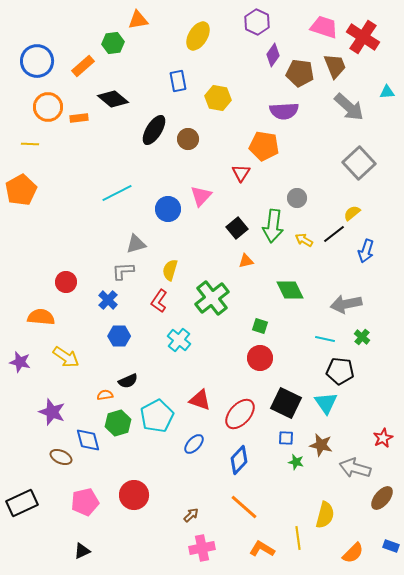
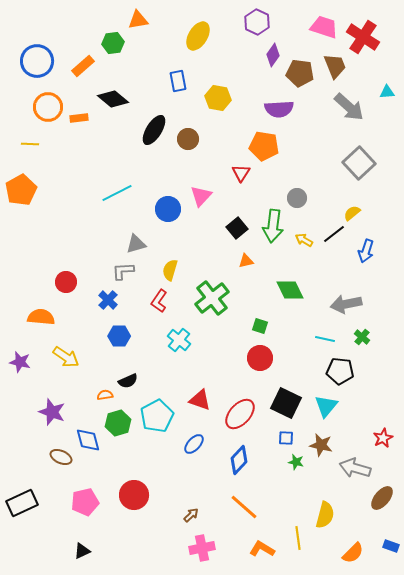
purple semicircle at (284, 111): moved 5 px left, 2 px up
cyan triangle at (326, 403): moved 3 px down; rotated 15 degrees clockwise
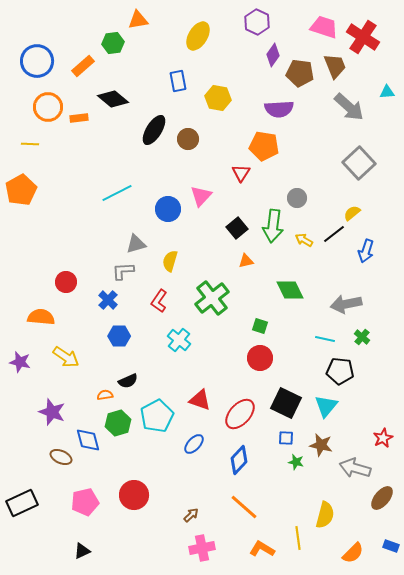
yellow semicircle at (170, 270): moved 9 px up
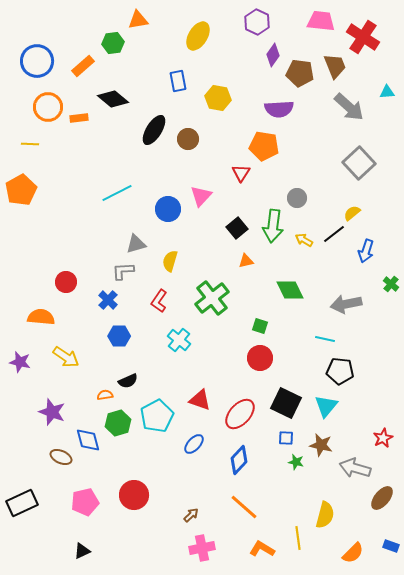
pink trapezoid at (324, 27): moved 3 px left, 6 px up; rotated 12 degrees counterclockwise
green cross at (362, 337): moved 29 px right, 53 px up
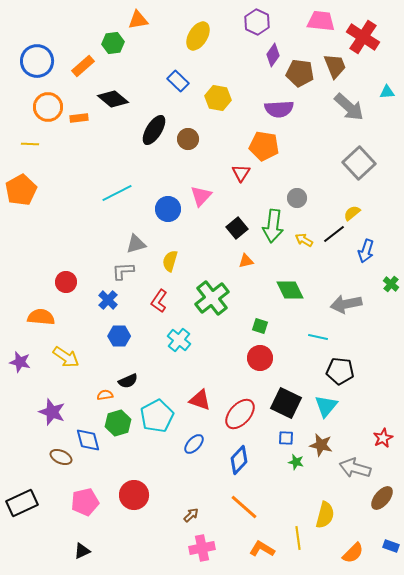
blue rectangle at (178, 81): rotated 35 degrees counterclockwise
cyan line at (325, 339): moved 7 px left, 2 px up
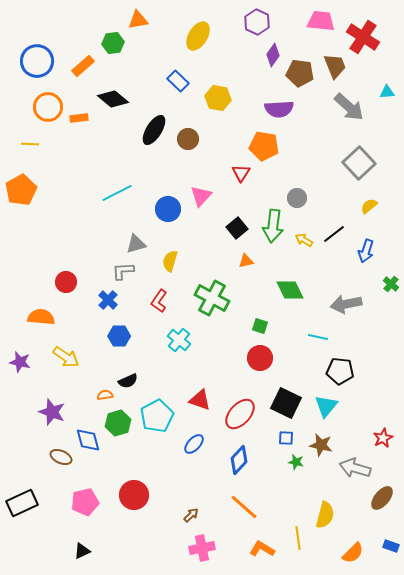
yellow semicircle at (352, 213): moved 17 px right, 7 px up
green cross at (212, 298): rotated 24 degrees counterclockwise
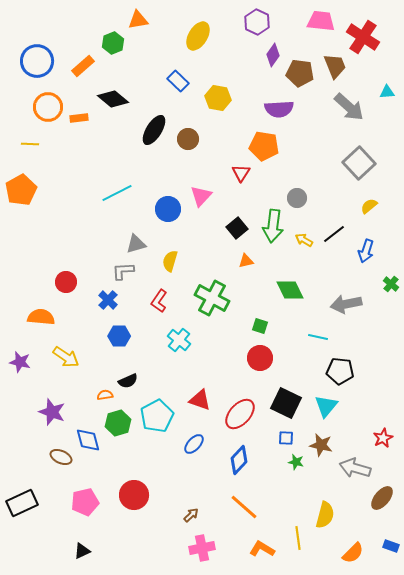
green hexagon at (113, 43): rotated 15 degrees counterclockwise
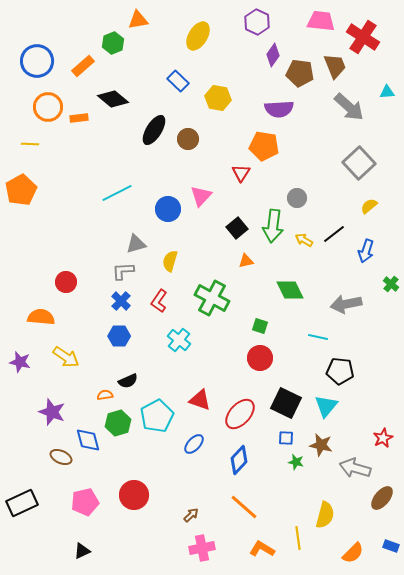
blue cross at (108, 300): moved 13 px right, 1 px down
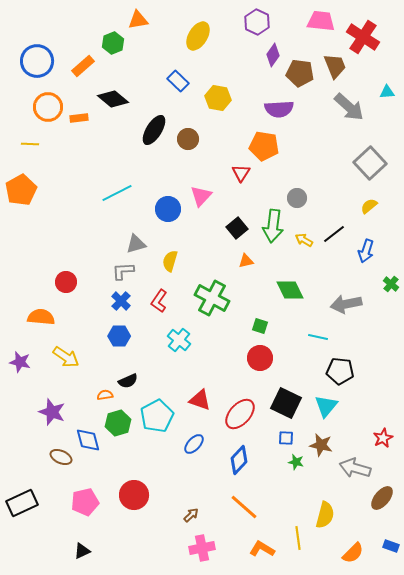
gray square at (359, 163): moved 11 px right
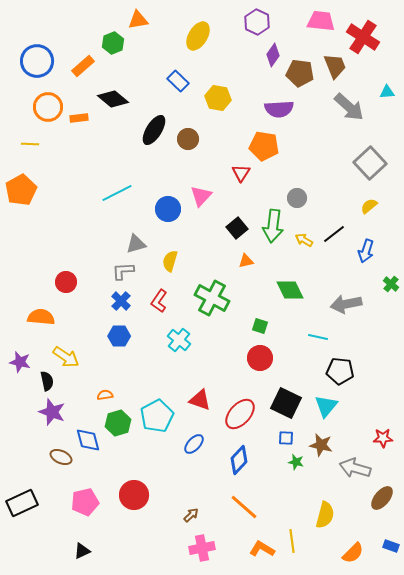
black semicircle at (128, 381): moved 81 px left; rotated 78 degrees counterclockwise
red star at (383, 438): rotated 24 degrees clockwise
yellow line at (298, 538): moved 6 px left, 3 px down
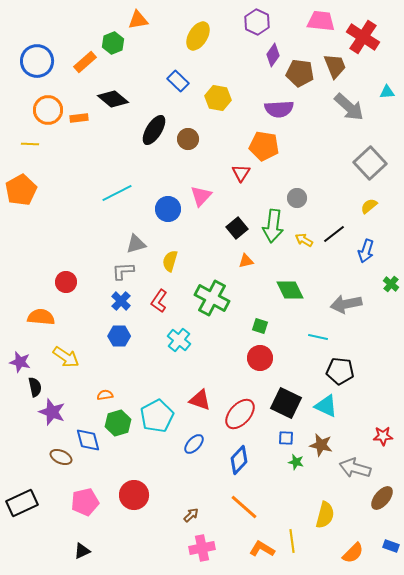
orange rectangle at (83, 66): moved 2 px right, 4 px up
orange circle at (48, 107): moved 3 px down
black semicircle at (47, 381): moved 12 px left, 6 px down
cyan triangle at (326, 406): rotated 45 degrees counterclockwise
red star at (383, 438): moved 2 px up
